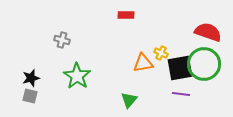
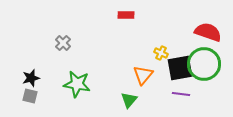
gray cross: moved 1 px right, 3 px down; rotated 28 degrees clockwise
orange triangle: moved 12 px down; rotated 40 degrees counterclockwise
green star: moved 8 px down; rotated 24 degrees counterclockwise
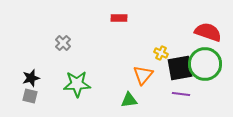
red rectangle: moved 7 px left, 3 px down
green circle: moved 1 px right
green star: rotated 12 degrees counterclockwise
green triangle: rotated 42 degrees clockwise
